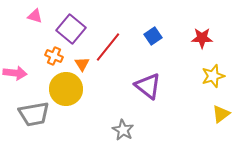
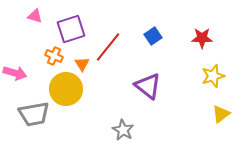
purple square: rotated 32 degrees clockwise
pink arrow: rotated 10 degrees clockwise
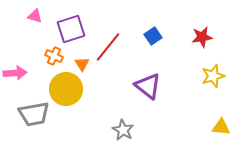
red star: moved 1 px up; rotated 10 degrees counterclockwise
pink arrow: rotated 20 degrees counterclockwise
yellow triangle: moved 13 px down; rotated 42 degrees clockwise
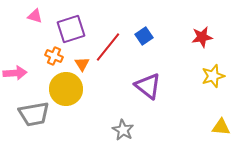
blue square: moved 9 px left
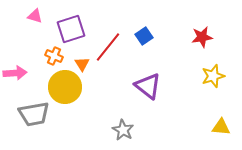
yellow circle: moved 1 px left, 2 px up
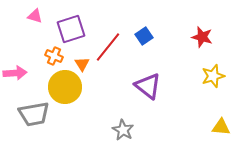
red star: rotated 25 degrees clockwise
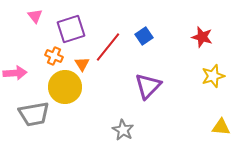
pink triangle: rotated 35 degrees clockwise
purple triangle: rotated 36 degrees clockwise
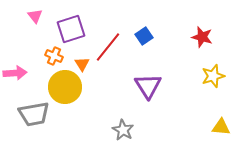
purple triangle: rotated 16 degrees counterclockwise
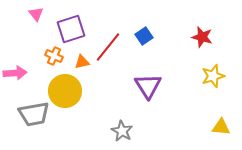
pink triangle: moved 1 px right, 2 px up
orange triangle: moved 2 px up; rotated 49 degrees clockwise
yellow circle: moved 4 px down
gray star: moved 1 px left, 1 px down
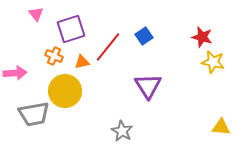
yellow star: moved 14 px up; rotated 30 degrees clockwise
